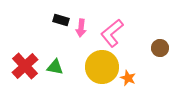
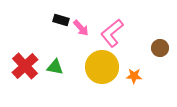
pink arrow: rotated 48 degrees counterclockwise
orange star: moved 6 px right, 2 px up; rotated 21 degrees counterclockwise
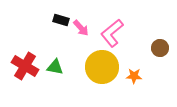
red cross: rotated 16 degrees counterclockwise
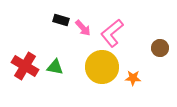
pink arrow: moved 2 px right
orange star: moved 1 px left, 2 px down
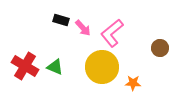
green triangle: rotated 12 degrees clockwise
orange star: moved 5 px down
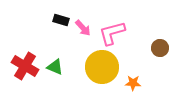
pink L-shape: rotated 24 degrees clockwise
